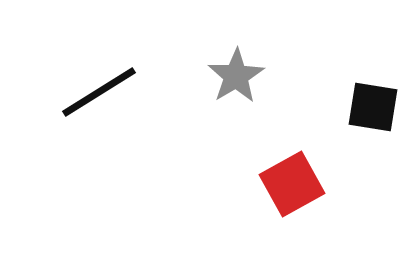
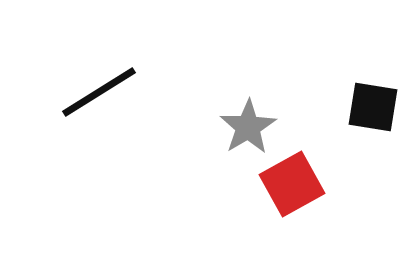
gray star: moved 12 px right, 51 px down
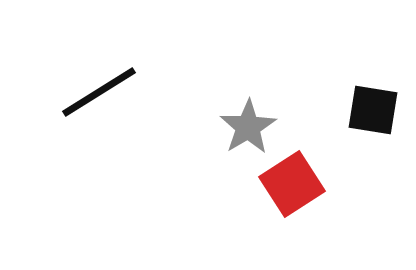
black square: moved 3 px down
red square: rotated 4 degrees counterclockwise
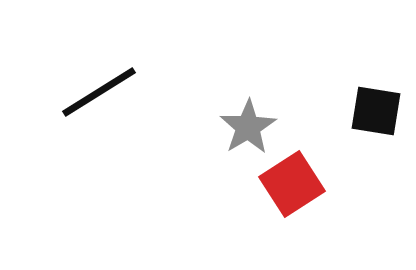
black square: moved 3 px right, 1 px down
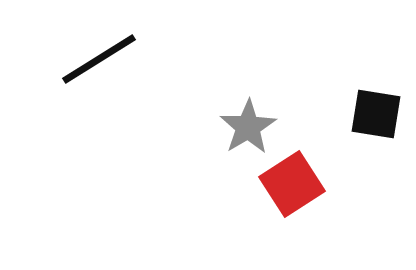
black line: moved 33 px up
black square: moved 3 px down
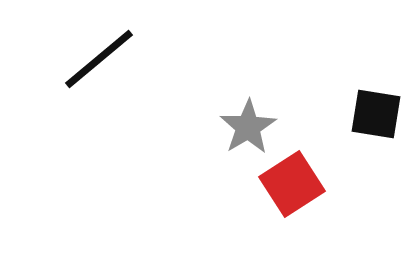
black line: rotated 8 degrees counterclockwise
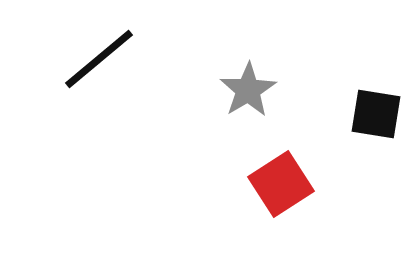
gray star: moved 37 px up
red square: moved 11 px left
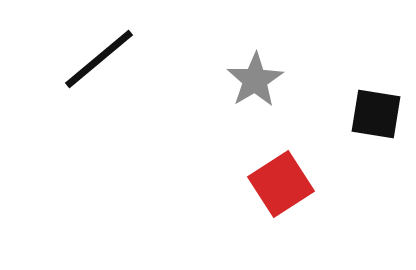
gray star: moved 7 px right, 10 px up
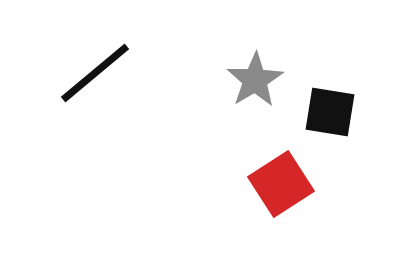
black line: moved 4 px left, 14 px down
black square: moved 46 px left, 2 px up
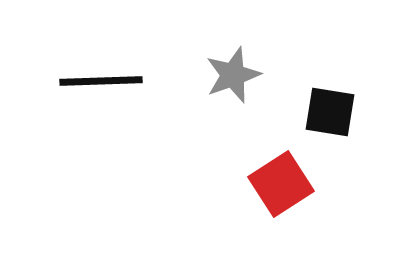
black line: moved 6 px right, 8 px down; rotated 38 degrees clockwise
gray star: moved 22 px left, 5 px up; rotated 12 degrees clockwise
